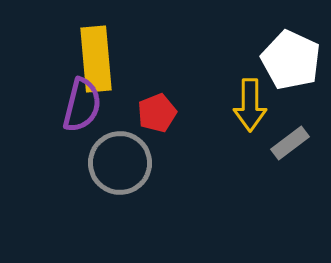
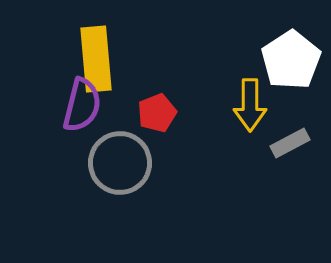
white pentagon: rotated 14 degrees clockwise
gray rectangle: rotated 9 degrees clockwise
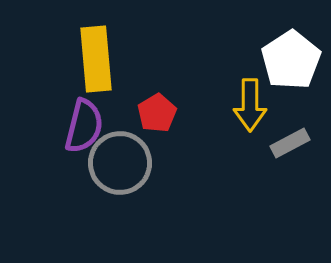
purple semicircle: moved 2 px right, 21 px down
red pentagon: rotated 9 degrees counterclockwise
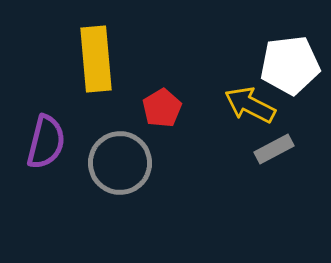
white pentagon: moved 1 px left, 5 px down; rotated 26 degrees clockwise
yellow arrow: rotated 117 degrees clockwise
red pentagon: moved 5 px right, 5 px up
purple semicircle: moved 38 px left, 16 px down
gray rectangle: moved 16 px left, 6 px down
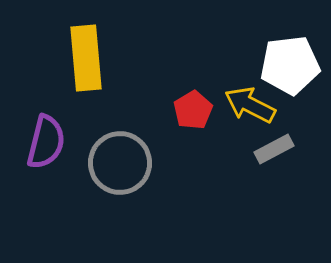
yellow rectangle: moved 10 px left, 1 px up
red pentagon: moved 31 px right, 2 px down
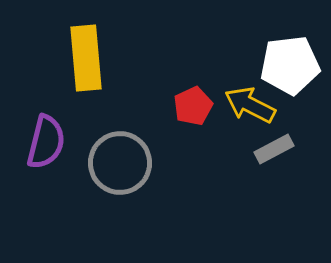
red pentagon: moved 4 px up; rotated 6 degrees clockwise
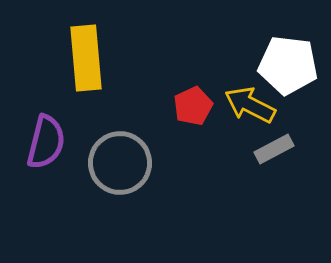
white pentagon: moved 2 px left; rotated 14 degrees clockwise
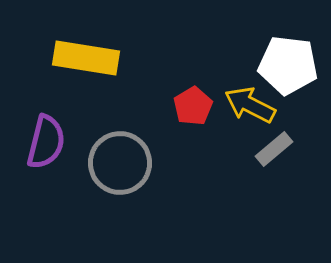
yellow rectangle: rotated 76 degrees counterclockwise
red pentagon: rotated 6 degrees counterclockwise
gray rectangle: rotated 12 degrees counterclockwise
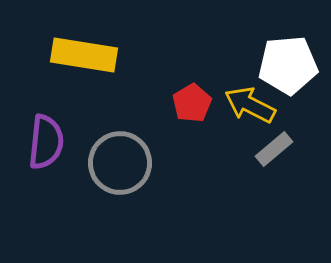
yellow rectangle: moved 2 px left, 3 px up
white pentagon: rotated 12 degrees counterclockwise
red pentagon: moved 1 px left, 3 px up
purple semicircle: rotated 8 degrees counterclockwise
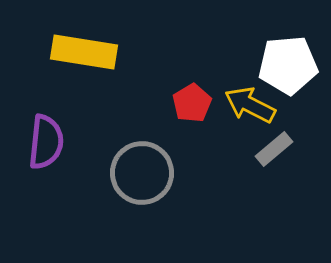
yellow rectangle: moved 3 px up
gray circle: moved 22 px right, 10 px down
